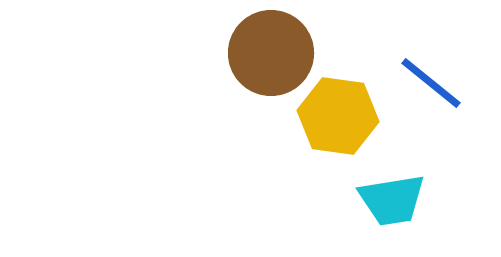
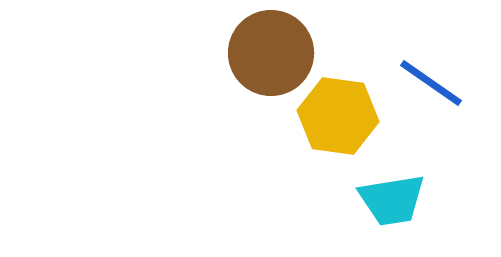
blue line: rotated 4 degrees counterclockwise
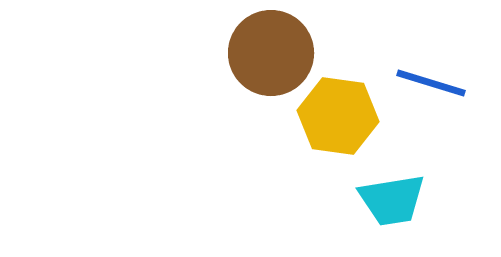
blue line: rotated 18 degrees counterclockwise
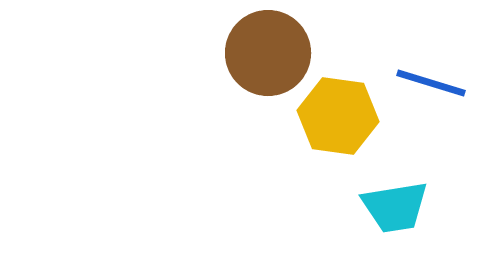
brown circle: moved 3 px left
cyan trapezoid: moved 3 px right, 7 px down
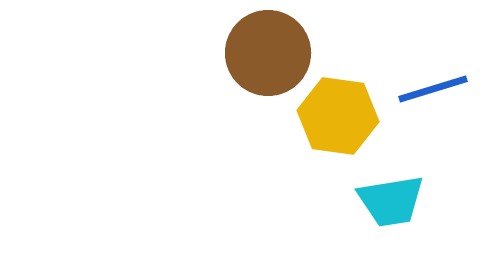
blue line: moved 2 px right, 6 px down; rotated 34 degrees counterclockwise
cyan trapezoid: moved 4 px left, 6 px up
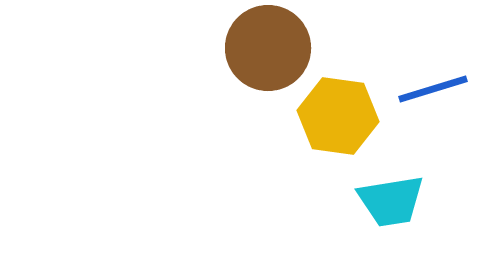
brown circle: moved 5 px up
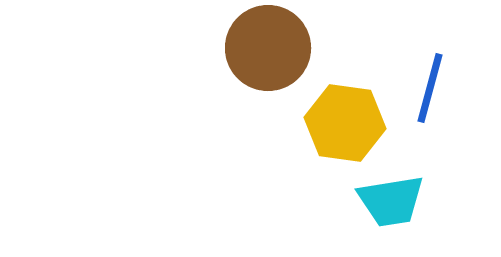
blue line: moved 3 px left, 1 px up; rotated 58 degrees counterclockwise
yellow hexagon: moved 7 px right, 7 px down
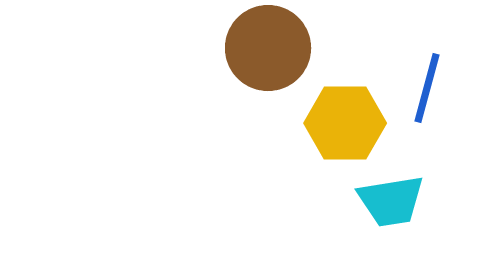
blue line: moved 3 px left
yellow hexagon: rotated 8 degrees counterclockwise
